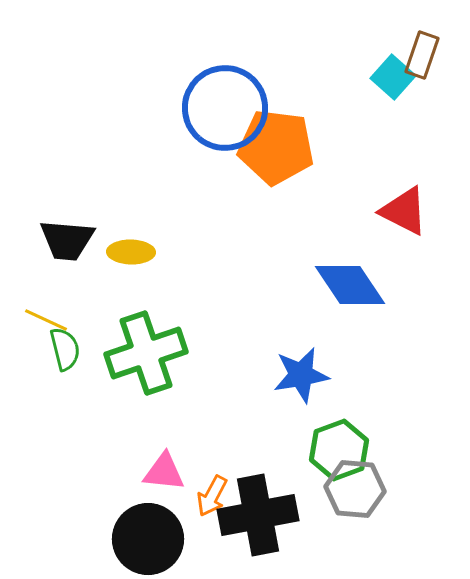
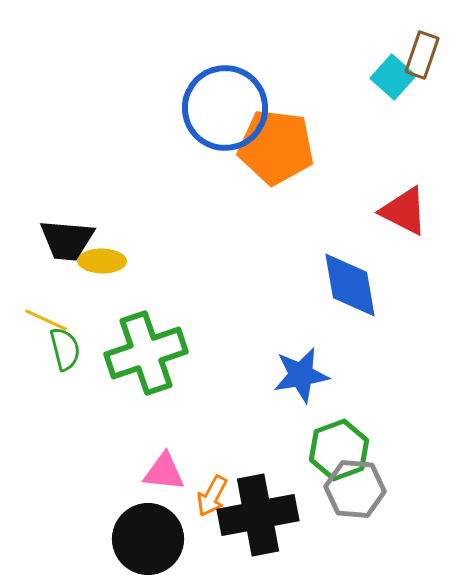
yellow ellipse: moved 29 px left, 9 px down
blue diamond: rotated 24 degrees clockwise
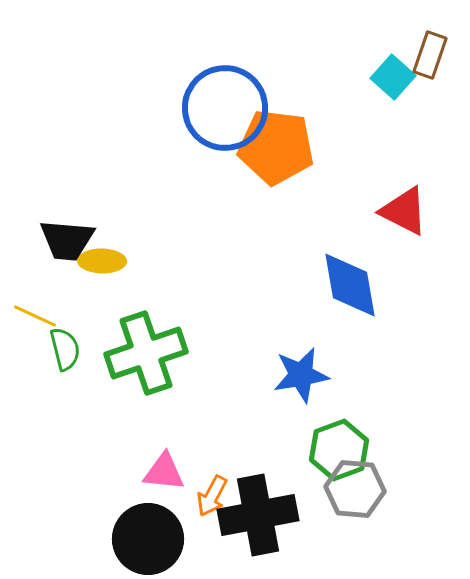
brown rectangle: moved 8 px right
yellow line: moved 11 px left, 4 px up
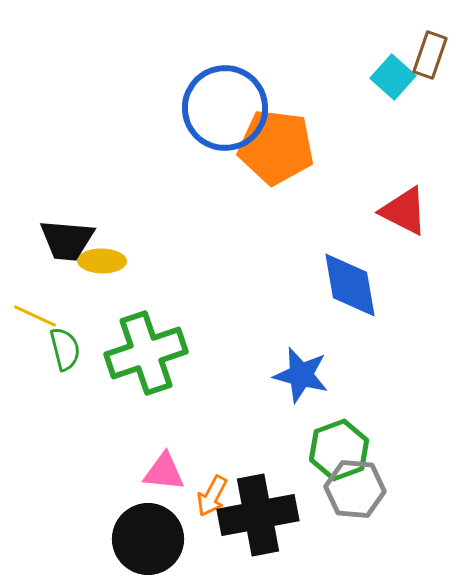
blue star: rotated 24 degrees clockwise
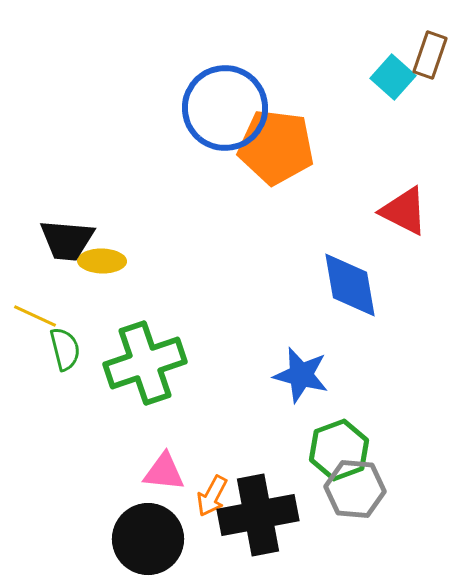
green cross: moved 1 px left, 10 px down
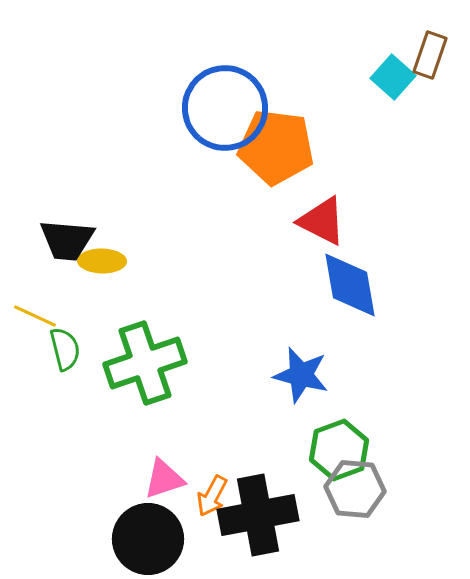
red triangle: moved 82 px left, 10 px down
pink triangle: moved 7 px down; rotated 24 degrees counterclockwise
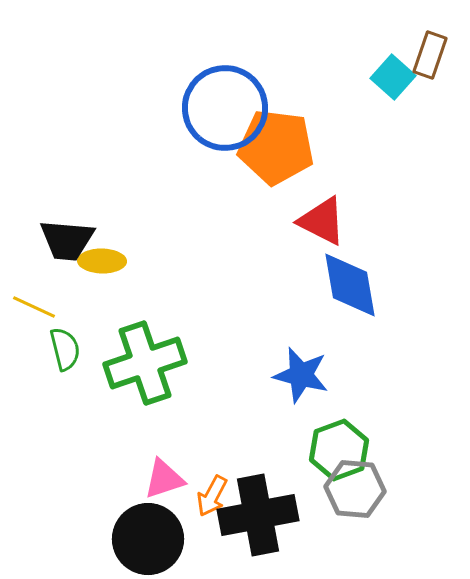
yellow line: moved 1 px left, 9 px up
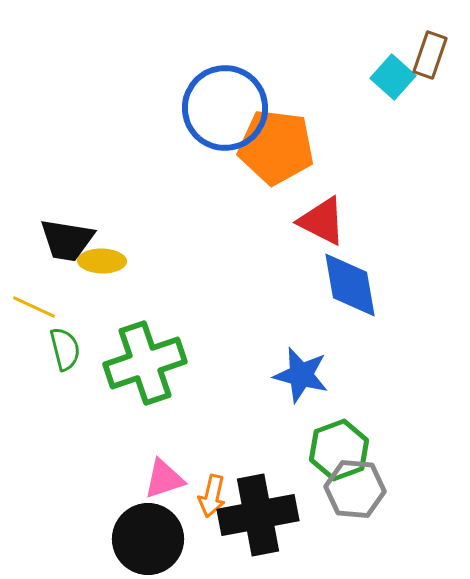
black trapezoid: rotated 4 degrees clockwise
orange arrow: rotated 15 degrees counterclockwise
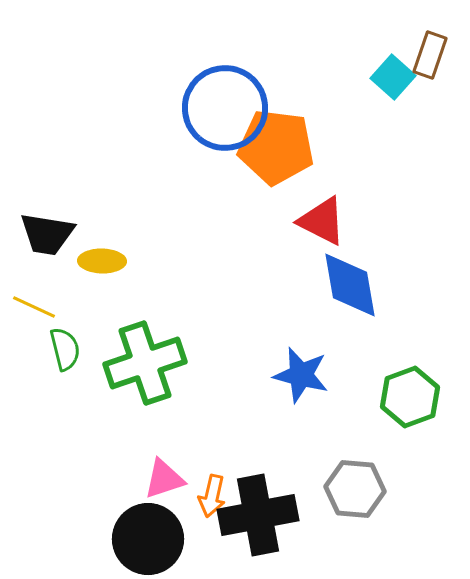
black trapezoid: moved 20 px left, 6 px up
green hexagon: moved 71 px right, 53 px up
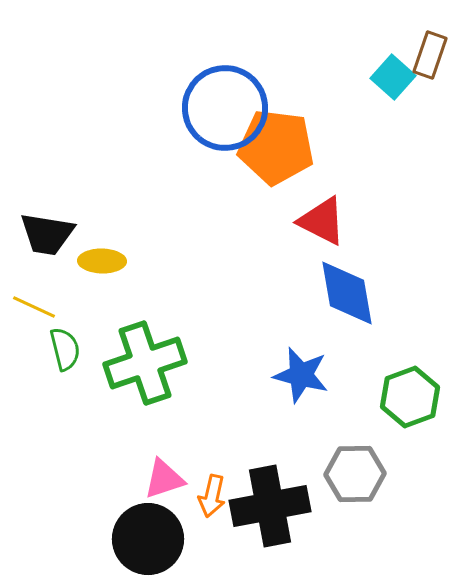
blue diamond: moved 3 px left, 8 px down
gray hexagon: moved 15 px up; rotated 6 degrees counterclockwise
black cross: moved 12 px right, 9 px up
